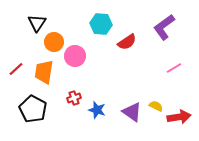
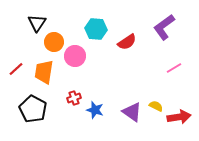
cyan hexagon: moved 5 px left, 5 px down
blue star: moved 2 px left
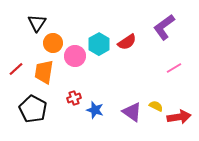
cyan hexagon: moved 3 px right, 15 px down; rotated 25 degrees clockwise
orange circle: moved 1 px left, 1 px down
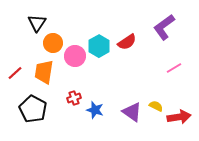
cyan hexagon: moved 2 px down
red line: moved 1 px left, 4 px down
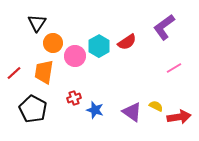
red line: moved 1 px left
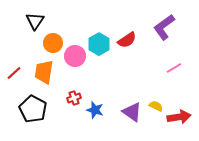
black triangle: moved 2 px left, 2 px up
red semicircle: moved 2 px up
cyan hexagon: moved 2 px up
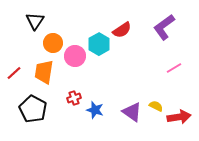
red semicircle: moved 5 px left, 10 px up
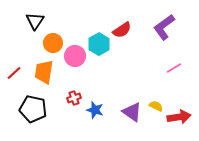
black pentagon: rotated 16 degrees counterclockwise
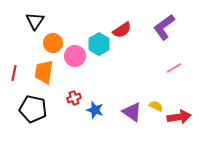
red line: rotated 35 degrees counterclockwise
